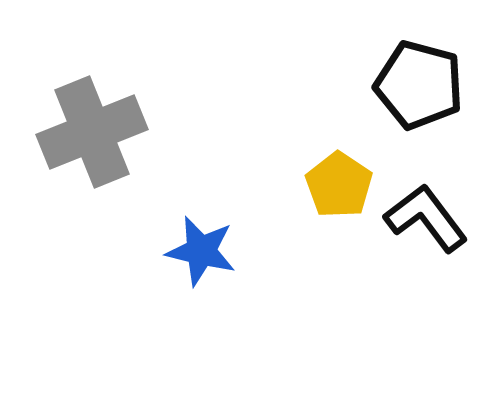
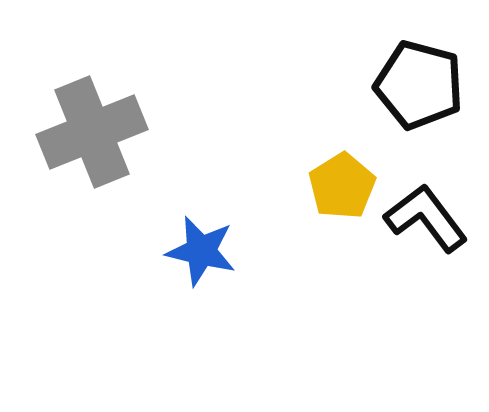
yellow pentagon: moved 3 px right, 1 px down; rotated 6 degrees clockwise
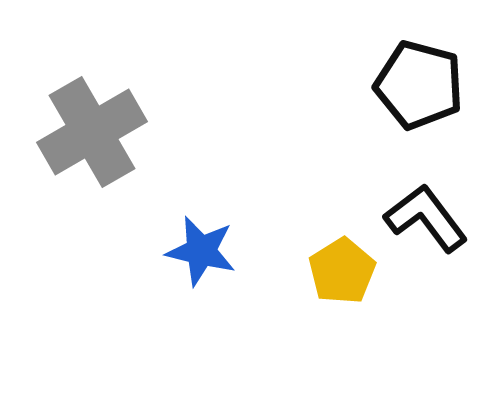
gray cross: rotated 8 degrees counterclockwise
yellow pentagon: moved 85 px down
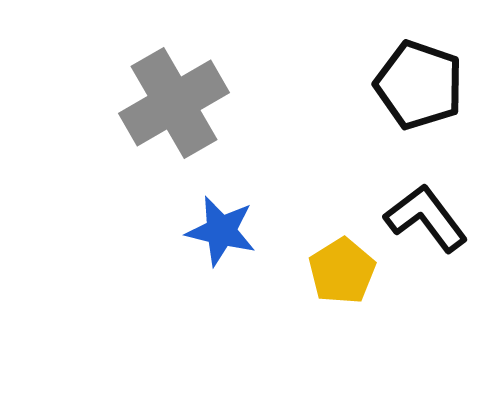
black pentagon: rotated 4 degrees clockwise
gray cross: moved 82 px right, 29 px up
blue star: moved 20 px right, 20 px up
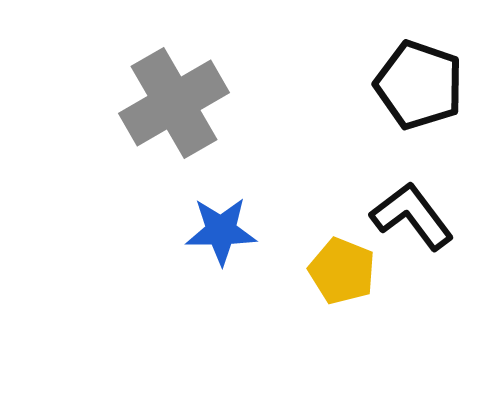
black L-shape: moved 14 px left, 2 px up
blue star: rotated 14 degrees counterclockwise
yellow pentagon: rotated 18 degrees counterclockwise
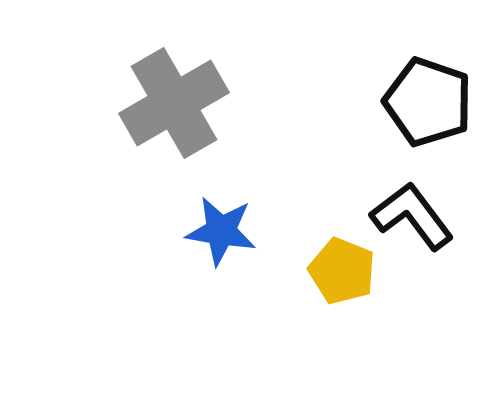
black pentagon: moved 9 px right, 17 px down
blue star: rotated 10 degrees clockwise
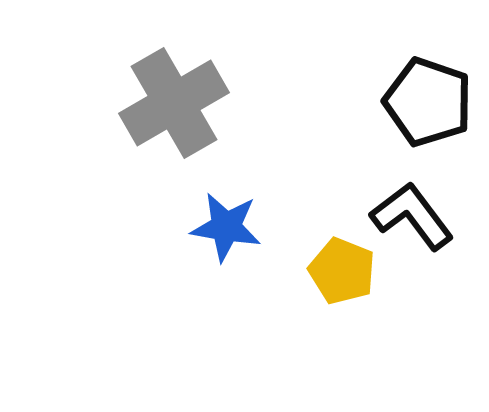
blue star: moved 5 px right, 4 px up
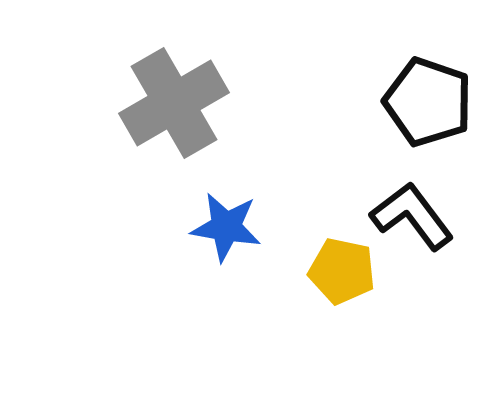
yellow pentagon: rotated 10 degrees counterclockwise
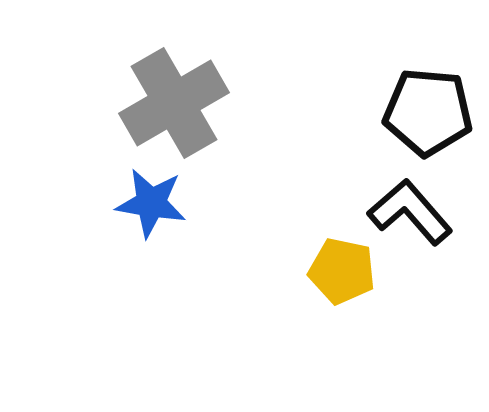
black pentagon: moved 10 px down; rotated 14 degrees counterclockwise
black L-shape: moved 2 px left, 4 px up; rotated 4 degrees counterclockwise
blue star: moved 75 px left, 24 px up
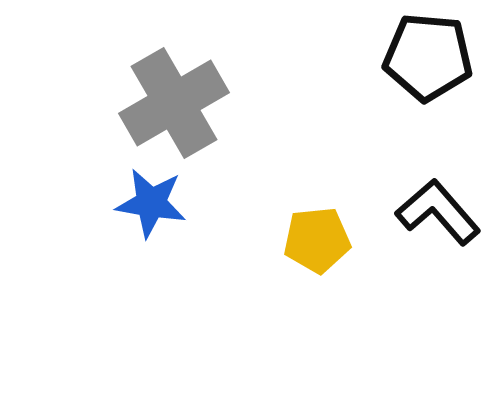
black pentagon: moved 55 px up
black L-shape: moved 28 px right
yellow pentagon: moved 25 px left, 31 px up; rotated 18 degrees counterclockwise
